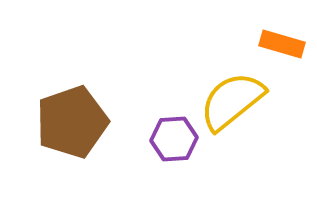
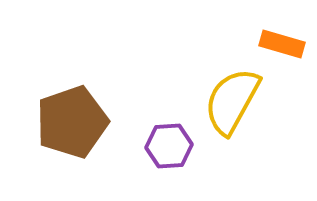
yellow semicircle: rotated 22 degrees counterclockwise
purple hexagon: moved 5 px left, 7 px down
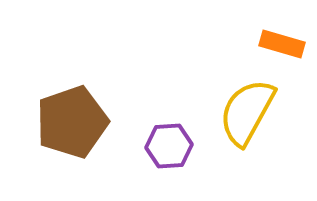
yellow semicircle: moved 15 px right, 11 px down
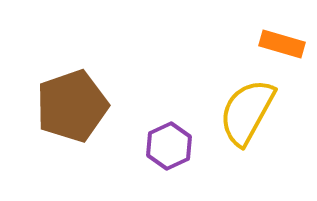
brown pentagon: moved 16 px up
purple hexagon: rotated 21 degrees counterclockwise
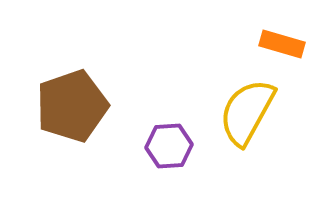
purple hexagon: rotated 21 degrees clockwise
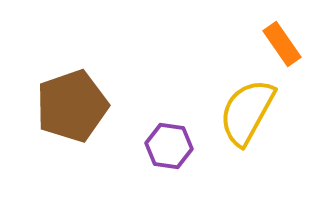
orange rectangle: rotated 39 degrees clockwise
purple hexagon: rotated 12 degrees clockwise
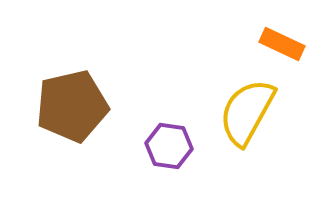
orange rectangle: rotated 30 degrees counterclockwise
brown pentagon: rotated 6 degrees clockwise
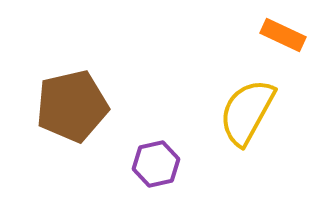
orange rectangle: moved 1 px right, 9 px up
purple hexagon: moved 13 px left, 18 px down; rotated 21 degrees counterclockwise
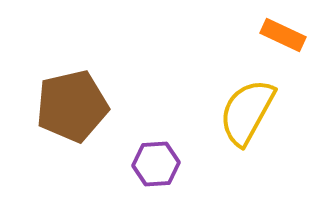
purple hexagon: rotated 9 degrees clockwise
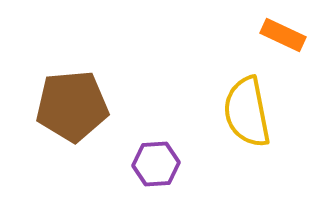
brown pentagon: rotated 8 degrees clockwise
yellow semicircle: rotated 40 degrees counterclockwise
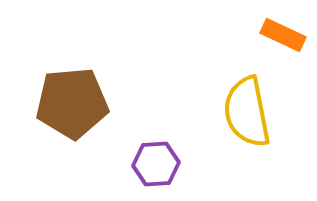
brown pentagon: moved 3 px up
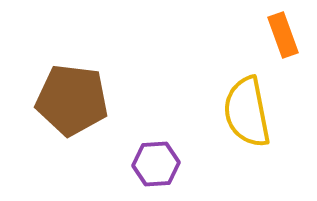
orange rectangle: rotated 45 degrees clockwise
brown pentagon: moved 3 px up; rotated 12 degrees clockwise
